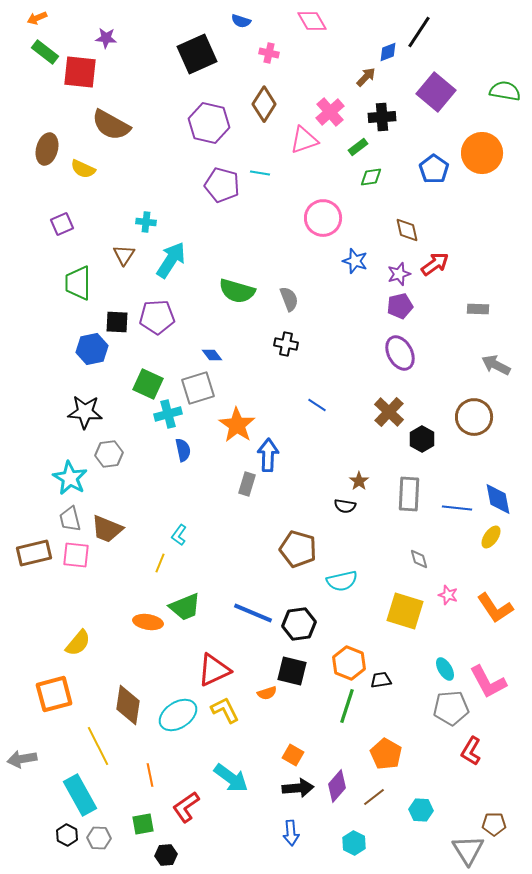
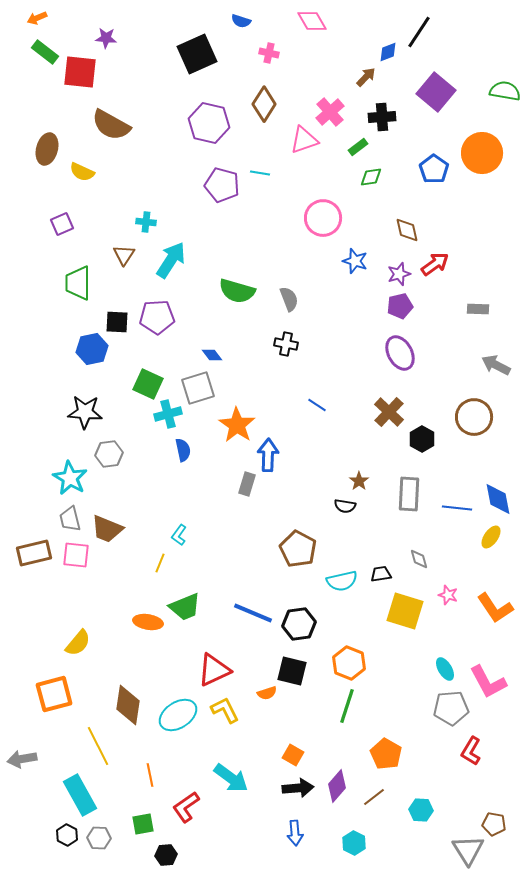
yellow semicircle at (83, 169): moved 1 px left, 3 px down
brown pentagon at (298, 549): rotated 12 degrees clockwise
black trapezoid at (381, 680): moved 106 px up
brown pentagon at (494, 824): rotated 10 degrees clockwise
blue arrow at (291, 833): moved 4 px right
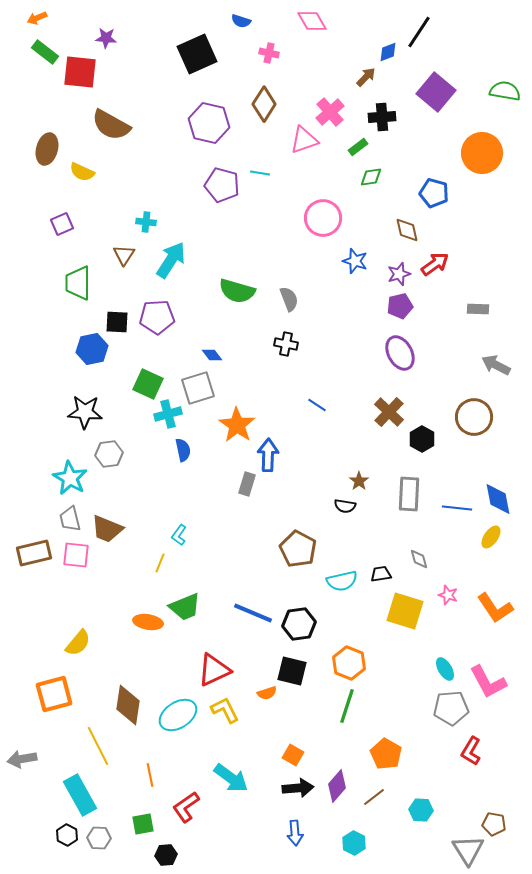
blue pentagon at (434, 169): moved 24 px down; rotated 20 degrees counterclockwise
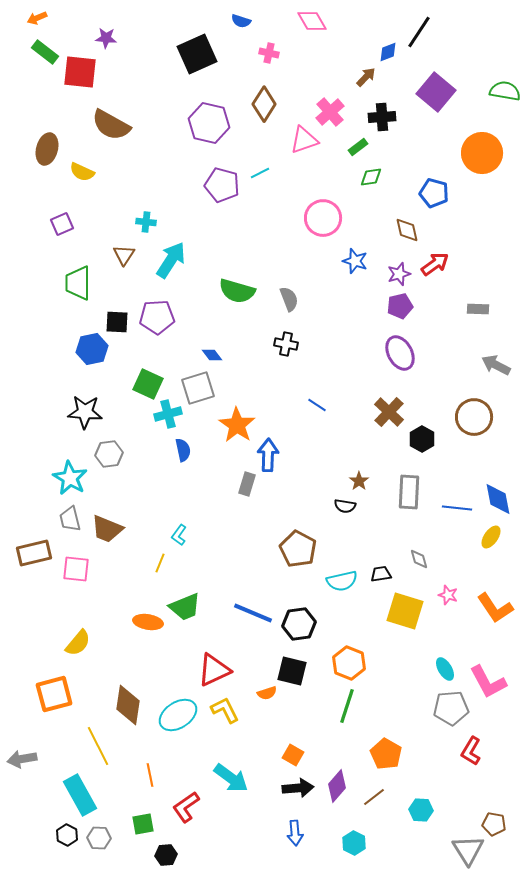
cyan line at (260, 173): rotated 36 degrees counterclockwise
gray rectangle at (409, 494): moved 2 px up
pink square at (76, 555): moved 14 px down
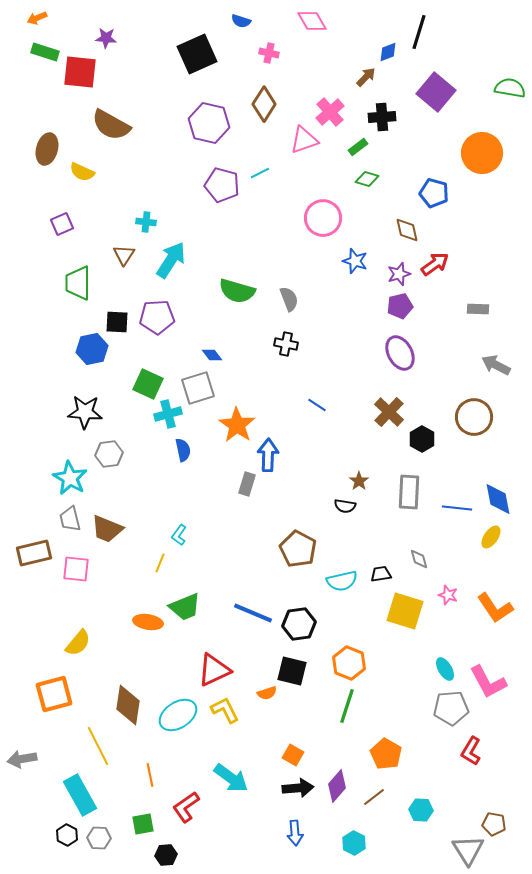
black line at (419, 32): rotated 16 degrees counterclockwise
green rectangle at (45, 52): rotated 20 degrees counterclockwise
green semicircle at (505, 91): moved 5 px right, 3 px up
green diamond at (371, 177): moved 4 px left, 2 px down; rotated 25 degrees clockwise
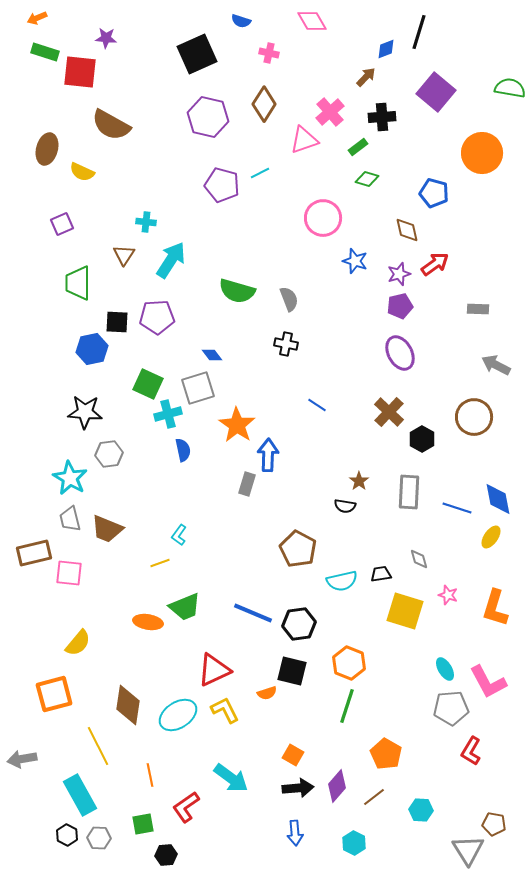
blue diamond at (388, 52): moved 2 px left, 3 px up
purple hexagon at (209, 123): moved 1 px left, 6 px up
blue line at (457, 508): rotated 12 degrees clockwise
yellow line at (160, 563): rotated 48 degrees clockwise
pink square at (76, 569): moved 7 px left, 4 px down
orange L-shape at (495, 608): rotated 51 degrees clockwise
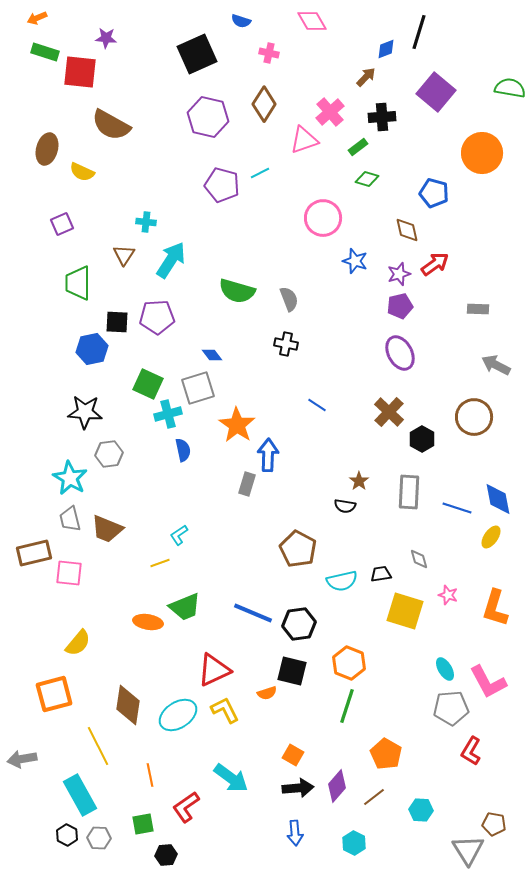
cyan L-shape at (179, 535): rotated 20 degrees clockwise
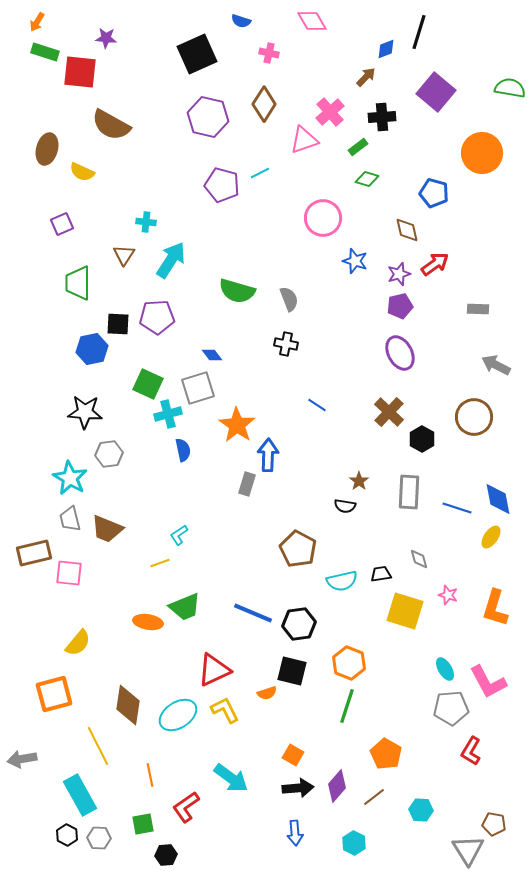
orange arrow at (37, 18): moved 4 px down; rotated 36 degrees counterclockwise
black square at (117, 322): moved 1 px right, 2 px down
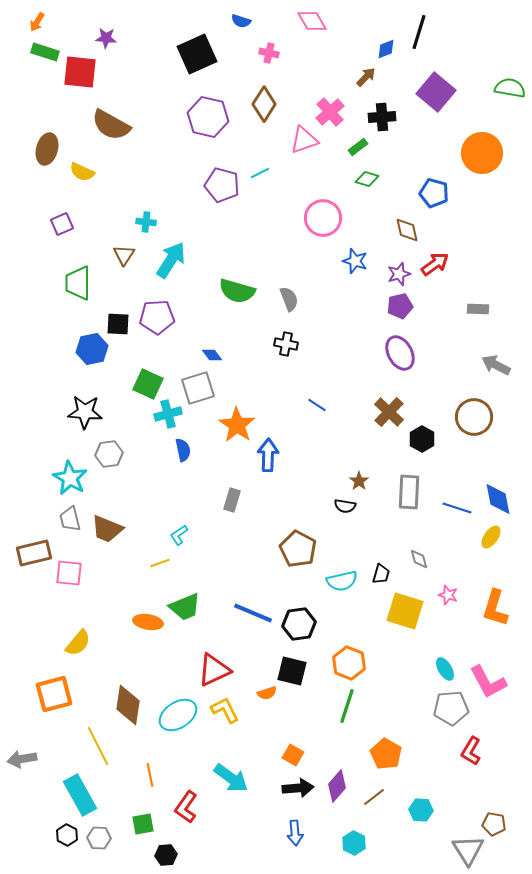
gray rectangle at (247, 484): moved 15 px left, 16 px down
black trapezoid at (381, 574): rotated 115 degrees clockwise
red L-shape at (186, 807): rotated 20 degrees counterclockwise
